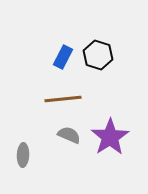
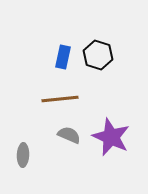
blue rectangle: rotated 15 degrees counterclockwise
brown line: moved 3 px left
purple star: moved 1 px right; rotated 15 degrees counterclockwise
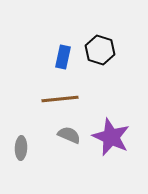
black hexagon: moved 2 px right, 5 px up
gray ellipse: moved 2 px left, 7 px up
